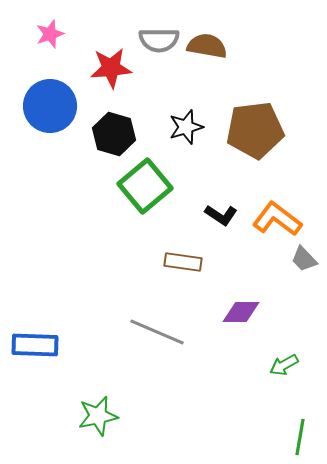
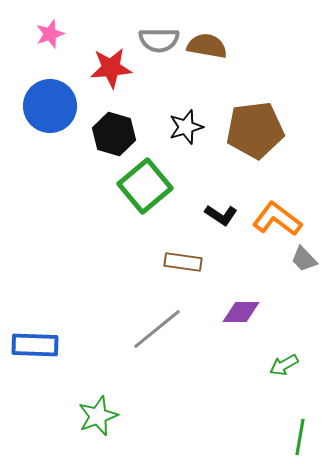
gray line: moved 3 px up; rotated 62 degrees counterclockwise
green star: rotated 9 degrees counterclockwise
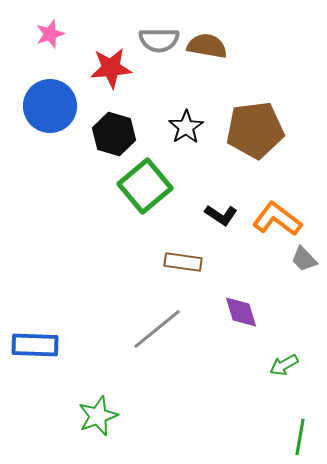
black star: rotated 16 degrees counterclockwise
purple diamond: rotated 72 degrees clockwise
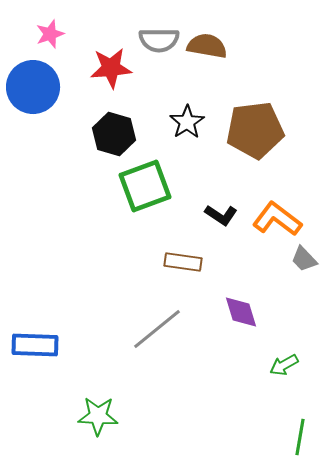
blue circle: moved 17 px left, 19 px up
black star: moved 1 px right, 5 px up
green square: rotated 20 degrees clockwise
green star: rotated 24 degrees clockwise
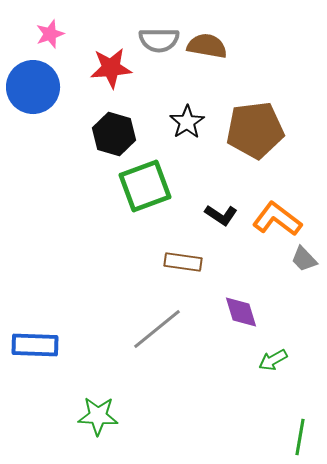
green arrow: moved 11 px left, 5 px up
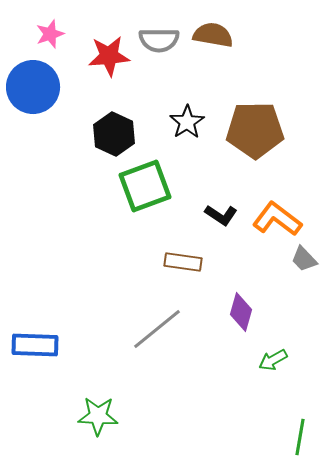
brown semicircle: moved 6 px right, 11 px up
red star: moved 2 px left, 12 px up
brown pentagon: rotated 6 degrees clockwise
black hexagon: rotated 9 degrees clockwise
purple diamond: rotated 33 degrees clockwise
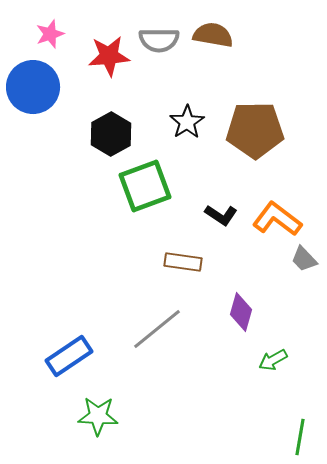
black hexagon: moved 3 px left; rotated 6 degrees clockwise
blue rectangle: moved 34 px right, 11 px down; rotated 36 degrees counterclockwise
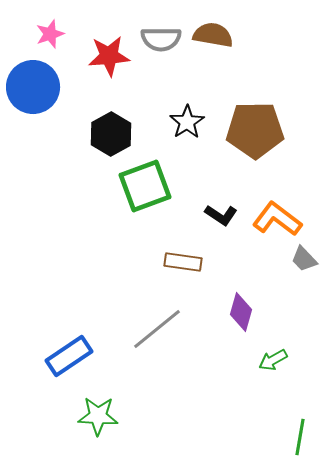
gray semicircle: moved 2 px right, 1 px up
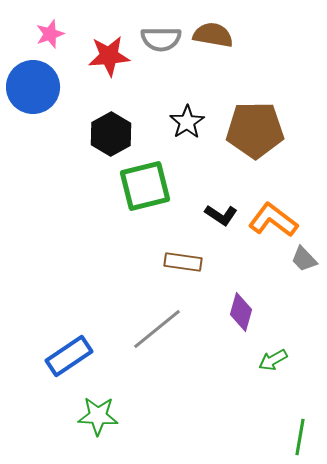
green square: rotated 6 degrees clockwise
orange L-shape: moved 4 px left, 1 px down
